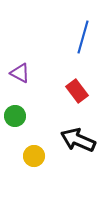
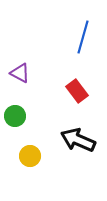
yellow circle: moved 4 px left
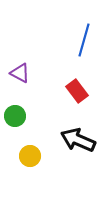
blue line: moved 1 px right, 3 px down
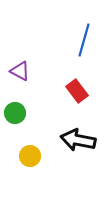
purple triangle: moved 2 px up
green circle: moved 3 px up
black arrow: rotated 12 degrees counterclockwise
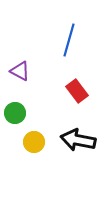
blue line: moved 15 px left
yellow circle: moved 4 px right, 14 px up
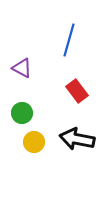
purple triangle: moved 2 px right, 3 px up
green circle: moved 7 px right
black arrow: moved 1 px left, 1 px up
